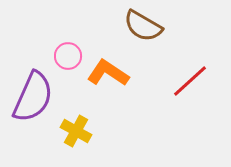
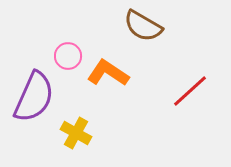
red line: moved 10 px down
purple semicircle: moved 1 px right
yellow cross: moved 2 px down
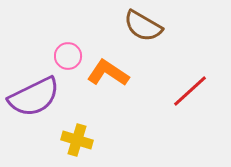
purple semicircle: rotated 40 degrees clockwise
yellow cross: moved 1 px right, 7 px down; rotated 12 degrees counterclockwise
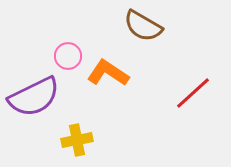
red line: moved 3 px right, 2 px down
yellow cross: rotated 28 degrees counterclockwise
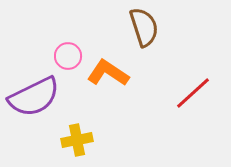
brown semicircle: moved 1 px right, 1 px down; rotated 138 degrees counterclockwise
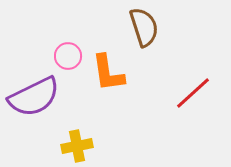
orange L-shape: rotated 132 degrees counterclockwise
yellow cross: moved 6 px down
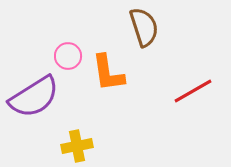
red line: moved 2 px up; rotated 12 degrees clockwise
purple semicircle: rotated 6 degrees counterclockwise
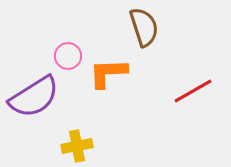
orange L-shape: rotated 96 degrees clockwise
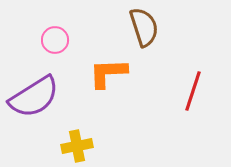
pink circle: moved 13 px left, 16 px up
red line: rotated 42 degrees counterclockwise
